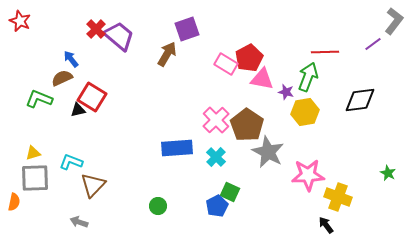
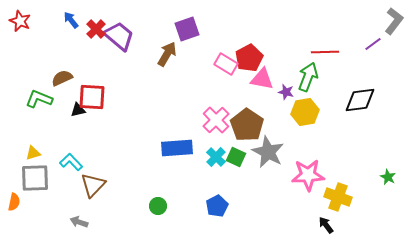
blue arrow: moved 39 px up
red square: rotated 28 degrees counterclockwise
cyan L-shape: rotated 25 degrees clockwise
green star: moved 4 px down
green square: moved 6 px right, 35 px up
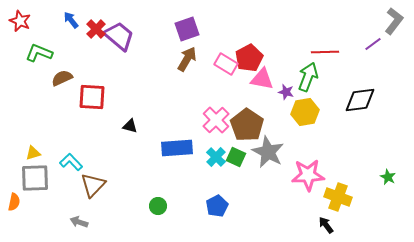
brown arrow: moved 20 px right, 5 px down
green L-shape: moved 46 px up
black triangle: moved 52 px right, 16 px down; rotated 28 degrees clockwise
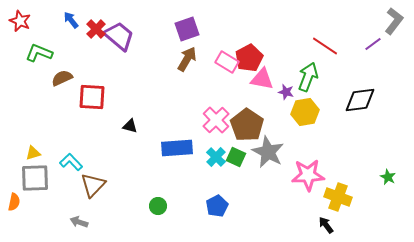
red line: moved 6 px up; rotated 36 degrees clockwise
pink rectangle: moved 1 px right, 2 px up
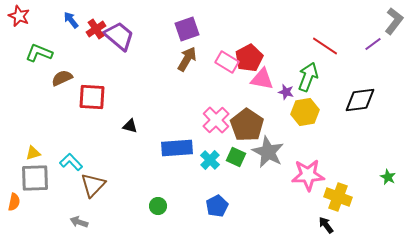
red star: moved 1 px left, 5 px up
red cross: rotated 12 degrees clockwise
cyan cross: moved 6 px left, 3 px down
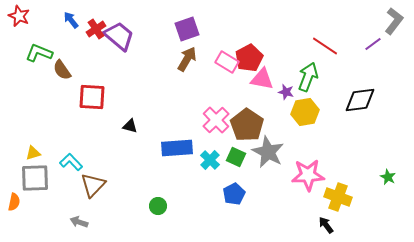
brown semicircle: moved 8 px up; rotated 100 degrees counterclockwise
blue pentagon: moved 17 px right, 12 px up
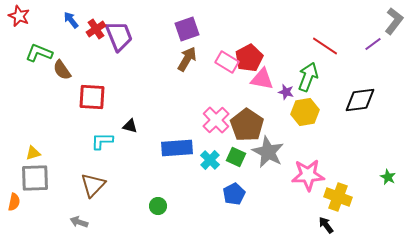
purple trapezoid: rotated 28 degrees clockwise
cyan L-shape: moved 31 px right, 21 px up; rotated 45 degrees counterclockwise
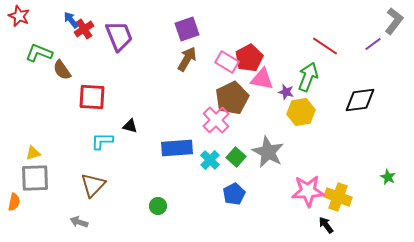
red cross: moved 12 px left
yellow hexagon: moved 4 px left
brown pentagon: moved 15 px left, 27 px up; rotated 12 degrees clockwise
green square: rotated 18 degrees clockwise
pink star: moved 16 px down
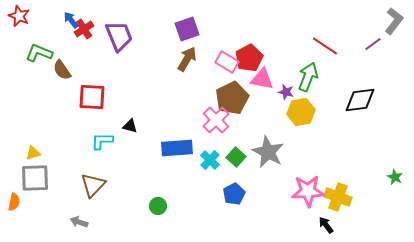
green star: moved 7 px right
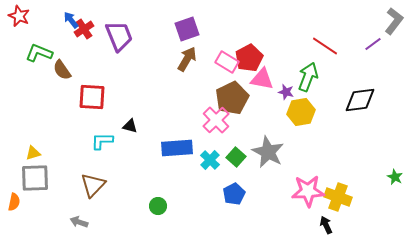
black arrow: rotated 12 degrees clockwise
